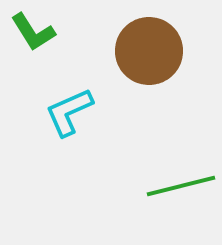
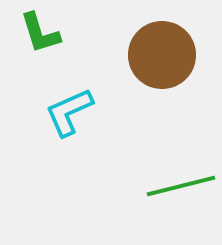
green L-shape: moved 7 px right, 1 px down; rotated 15 degrees clockwise
brown circle: moved 13 px right, 4 px down
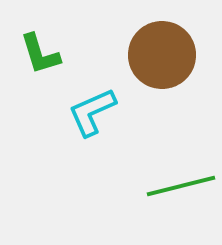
green L-shape: moved 21 px down
cyan L-shape: moved 23 px right
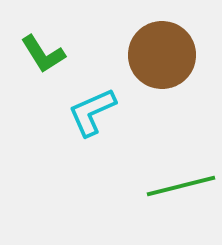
green L-shape: moved 3 px right; rotated 15 degrees counterclockwise
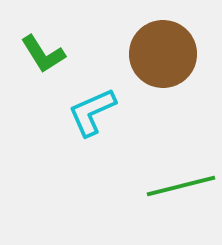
brown circle: moved 1 px right, 1 px up
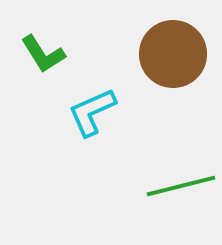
brown circle: moved 10 px right
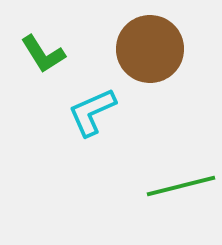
brown circle: moved 23 px left, 5 px up
